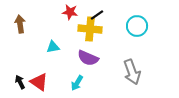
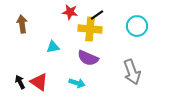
brown arrow: moved 2 px right
cyan arrow: rotated 105 degrees counterclockwise
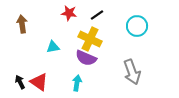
red star: moved 1 px left, 1 px down
yellow cross: moved 10 px down; rotated 20 degrees clockwise
purple semicircle: moved 2 px left
cyan arrow: rotated 98 degrees counterclockwise
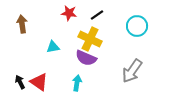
gray arrow: moved 1 px up; rotated 55 degrees clockwise
